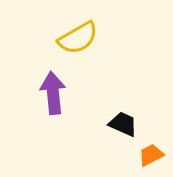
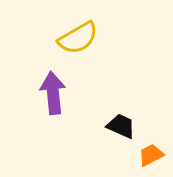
black trapezoid: moved 2 px left, 2 px down
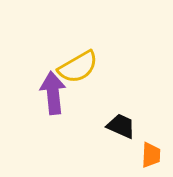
yellow semicircle: moved 29 px down
orange trapezoid: rotated 120 degrees clockwise
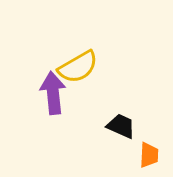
orange trapezoid: moved 2 px left
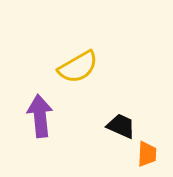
purple arrow: moved 13 px left, 23 px down
orange trapezoid: moved 2 px left, 1 px up
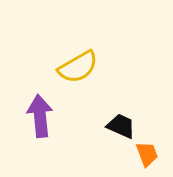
orange trapezoid: rotated 24 degrees counterclockwise
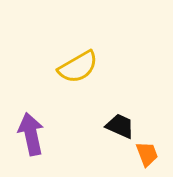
purple arrow: moved 9 px left, 18 px down; rotated 6 degrees counterclockwise
black trapezoid: moved 1 px left
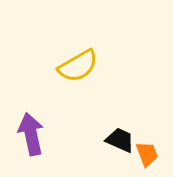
yellow semicircle: moved 1 px up
black trapezoid: moved 14 px down
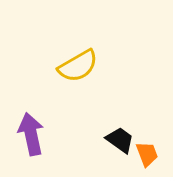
black trapezoid: rotated 12 degrees clockwise
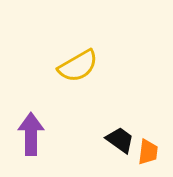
purple arrow: rotated 12 degrees clockwise
orange trapezoid: moved 1 px right, 2 px up; rotated 28 degrees clockwise
